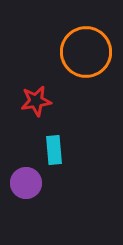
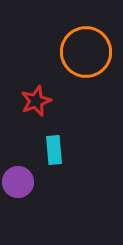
red star: rotated 12 degrees counterclockwise
purple circle: moved 8 px left, 1 px up
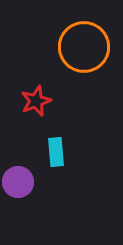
orange circle: moved 2 px left, 5 px up
cyan rectangle: moved 2 px right, 2 px down
